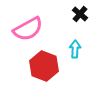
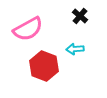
black cross: moved 2 px down
cyan arrow: rotated 96 degrees counterclockwise
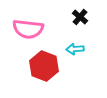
black cross: moved 1 px down
pink semicircle: rotated 36 degrees clockwise
